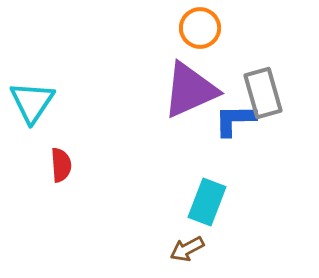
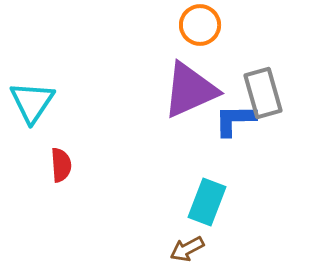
orange circle: moved 3 px up
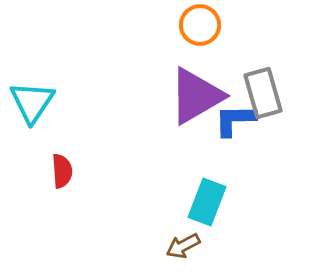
purple triangle: moved 6 px right, 6 px down; rotated 6 degrees counterclockwise
red semicircle: moved 1 px right, 6 px down
brown arrow: moved 4 px left, 3 px up
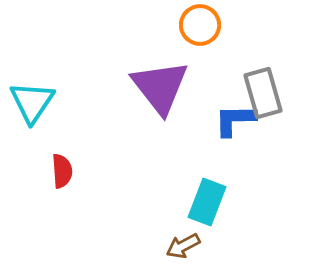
purple triangle: moved 36 px left, 9 px up; rotated 38 degrees counterclockwise
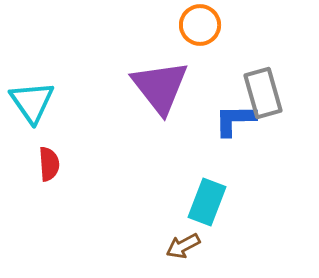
cyan triangle: rotated 9 degrees counterclockwise
red semicircle: moved 13 px left, 7 px up
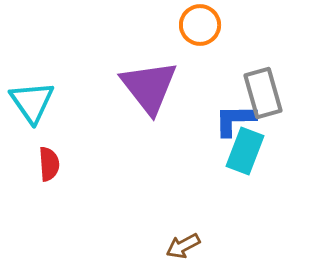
purple triangle: moved 11 px left
cyan rectangle: moved 38 px right, 51 px up
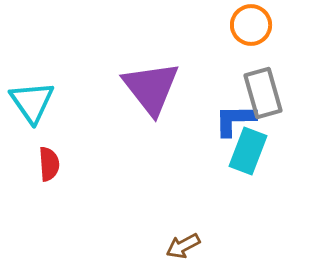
orange circle: moved 51 px right
purple triangle: moved 2 px right, 1 px down
cyan rectangle: moved 3 px right
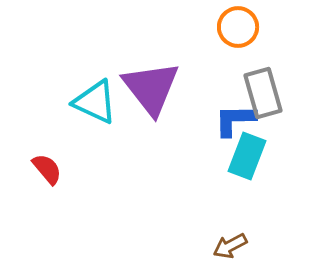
orange circle: moved 13 px left, 2 px down
cyan triangle: moved 63 px right; rotated 30 degrees counterclockwise
cyan rectangle: moved 1 px left, 5 px down
red semicircle: moved 2 px left, 5 px down; rotated 36 degrees counterclockwise
brown arrow: moved 47 px right
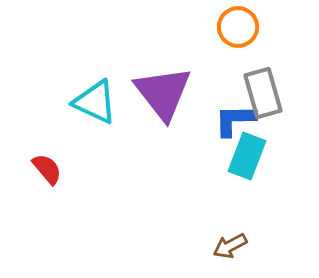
purple triangle: moved 12 px right, 5 px down
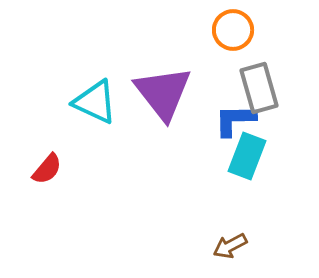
orange circle: moved 5 px left, 3 px down
gray rectangle: moved 4 px left, 5 px up
red semicircle: rotated 80 degrees clockwise
